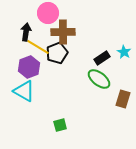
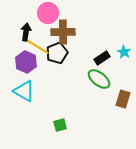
purple hexagon: moved 3 px left, 5 px up; rotated 15 degrees counterclockwise
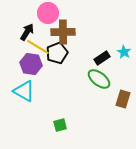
black arrow: moved 1 px right; rotated 24 degrees clockwise
purple hexagon: moved 5 px right, 2 px down; rotated 15 degrees counterclockwise
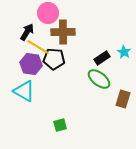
black pentagon: moved 3 px left, 6 px down; rotated 25 degrees clockwise
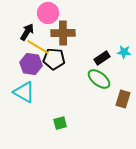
brown cross: moved 1 px down
cyan star: rotated 24 degrees counterclockwise
cyan triangle: moved 1 px down
green square: moved 2 px up
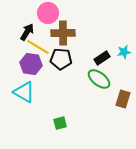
cyan star: rotated 16 degrees counterclockwise
black pentagon: moved 7 px right
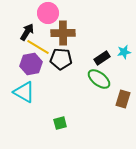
purple hexagon: rotated 20 degrees counterclockwise
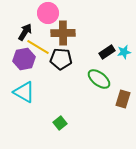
black arrow: moved 2 px left
black rectangle: moved 5 px right, 6 px up
purple hexagon: moved 7 px left, 5 px up
green square: rotated 24 degrees counterclockwise
